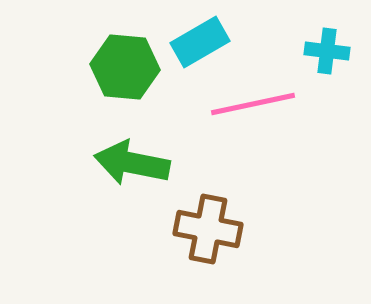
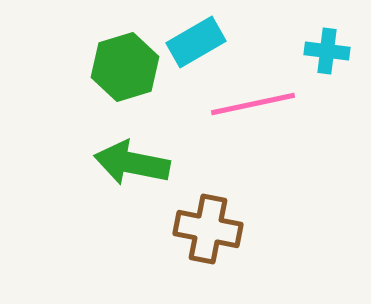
cyan rectangle: moved 4 px left
green hexagon: rotated 22 degrees counterclockwise
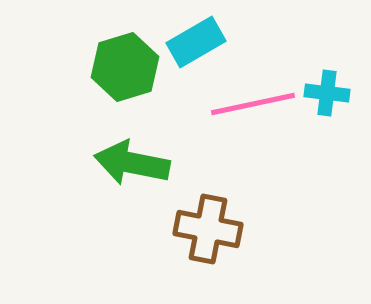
cyan cross: moved 42 px down
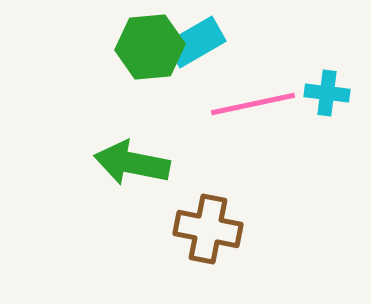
green hexagon: moved 25 px right, 20 px up; rotated 12 degrees clockwise
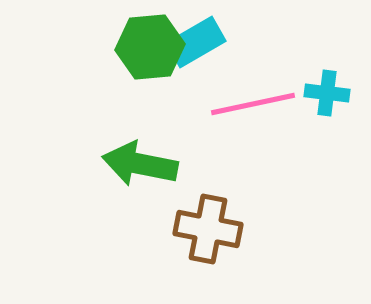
green arrow: moved 8 px right, 1 px down
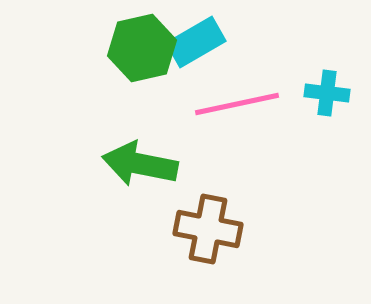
green hexagon: moved 8 px left, 1 px down; rotated 8 degrees counterclockwise
pink line: moved 16 px left
